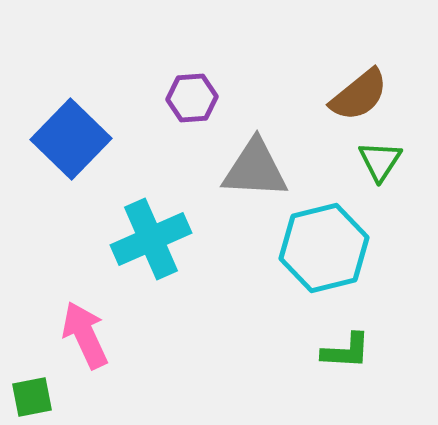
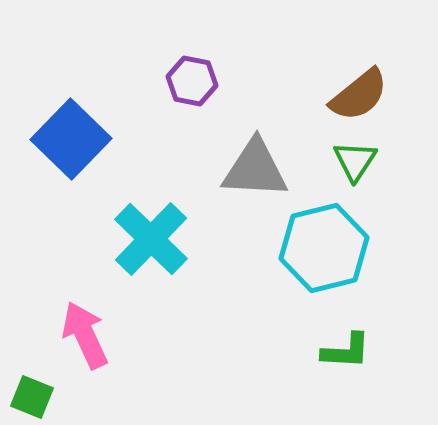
purple hexagon: moved 17 px up; rotated 15 degrees clockwise
green triangle: moved 25 px left
cyan cross: rotated 22 degrees counterclockwise
green square: rotated 33 degrees clockwise
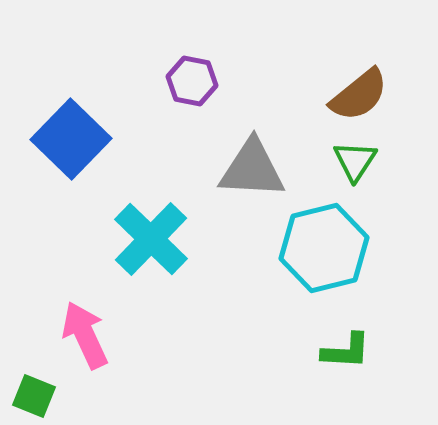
gray triangle: moved 3 px left
green square: moved 2 px right, 1 px up
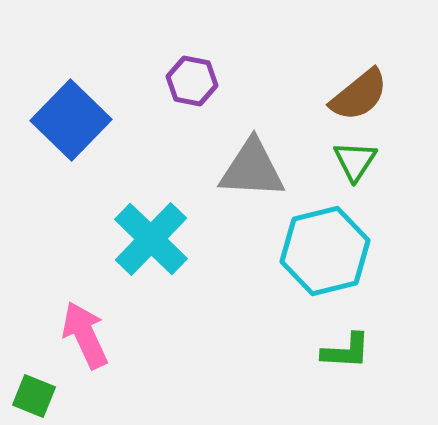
blue square: moved 19 px up
cyan hexagon: moved 1 px right, 3 px down
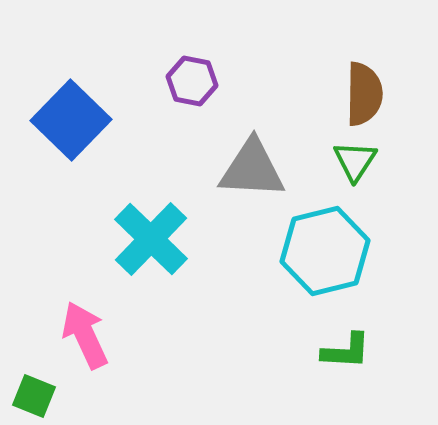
brown semicircle: moved 5 px right, 1 px up; rotated 50 degrees counterclockwise
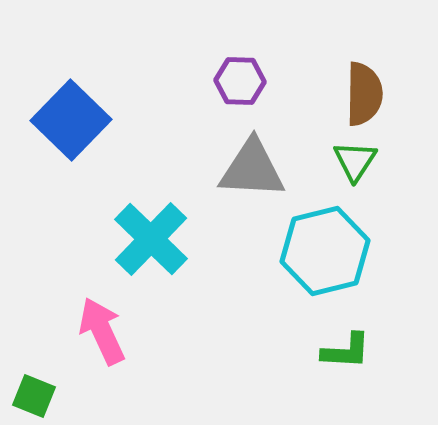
purple hexagon: moved 48 px right; rotated 9 degrees counterclockwise
pink arrow: moved 17 px right, 4 px up
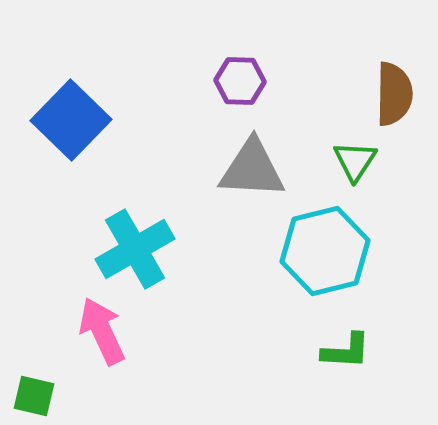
brown semicircle: moved 30 px right
cyan cross: moved 16 px left, 10 px down; rotated 16 degrees clockwise
green square: rotated 9 degrees counterclockwise
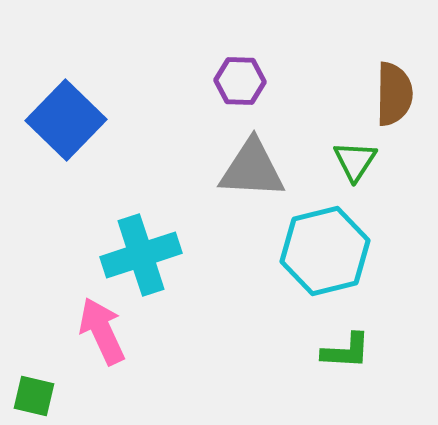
blue square: moved 5 px left
cyan cross: moved 6 px right, 6 px down; rotated 12 degrees clockwise
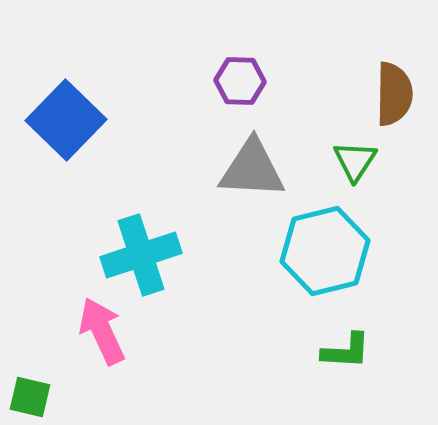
green square: moved 4 px left, 1 px down
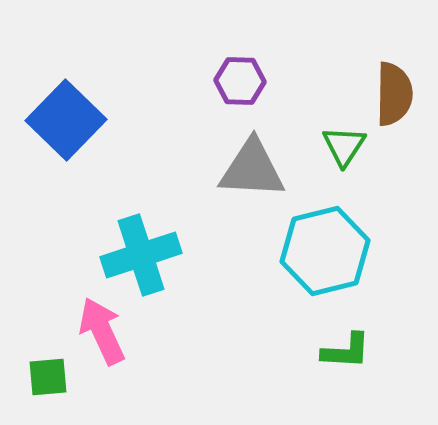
green triangle: moved 11 px left, 15 px up
green square: moved 18 px right, 20 px up; rotated 18 degrees counterclockwise
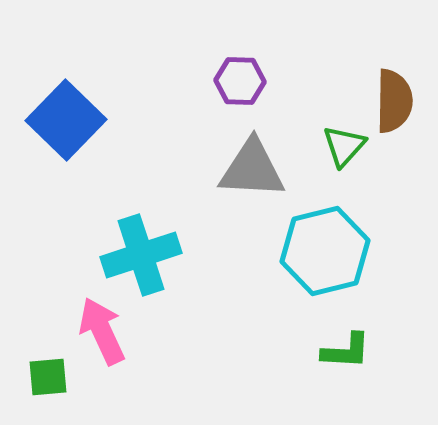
brown semicircle: moved 7 px down
green triangle: rotated 9 degrees clockwise
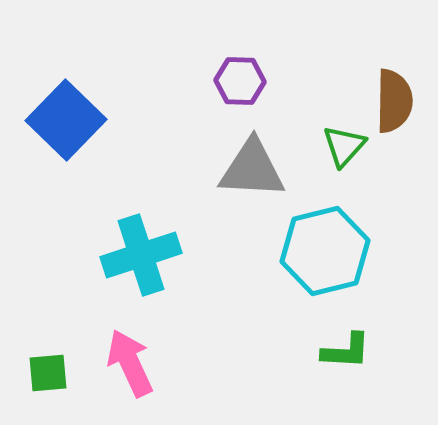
pink arrow: moved 28 px right, 32 px down
green square: moved 4 px up
